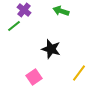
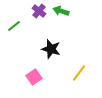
purple cross: moved 15 px right, 1 px down
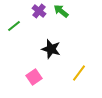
green arrow: rotated 21 degrees clockwise
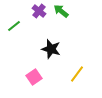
yellow line: moved 2 px left, 1 px down
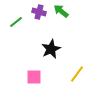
purple cross: moved 1 px down; rotated 24 degrees counterclockwise
green line: moved 2 px right, 4 px up
black star: rotated 30 degrees clockwise
pink square: rotated 35 degrees clockwise
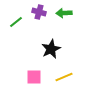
green arrow: moved 3 px right, 2 px down; rotated 42 degrees counterclockwise
yellow line: moved 13 px left, 3 px down; rotated 30 degrees clockwise
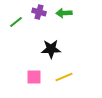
black star: rotated 24 degrees clockwise
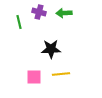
green line: moved 3 px right; rotated 64 degrees counterclockwise
yellow line: moved 3 px left, 3 px up; rotated 18 degrees clockwise
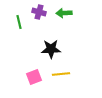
pink square: rotated 21 degrees counterclockwise
